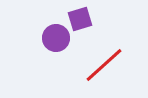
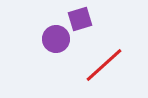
purple circle: moved 1 px down
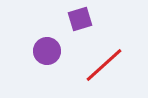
purple circle: moved 9 px left, 12 px down
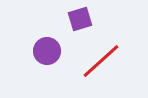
red line: moved 3 px left, 4 px up
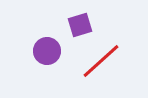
purple square: moved 6 px down
